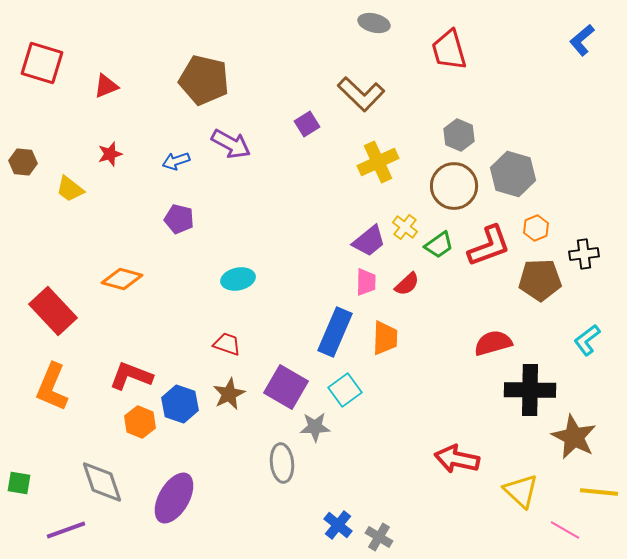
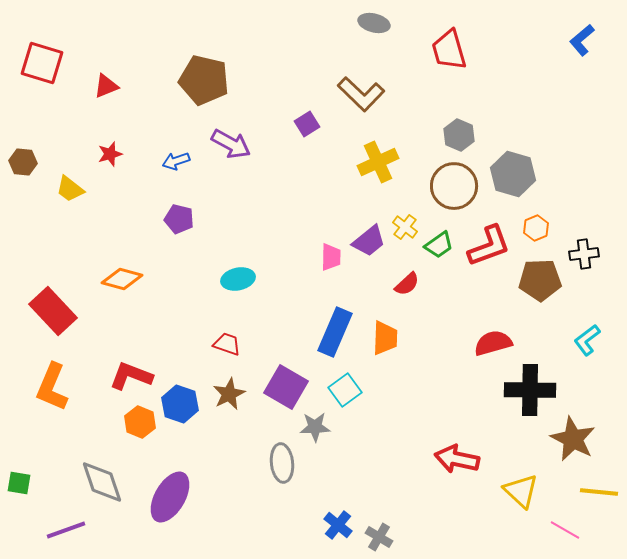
pink trapezoid at (366, 282): moved 35 px left, 25 px up
brown star at (574, 437): moved 1 px left, 2 px down
purple ellipse at (174, 498): moved 4 px left, 1 px up
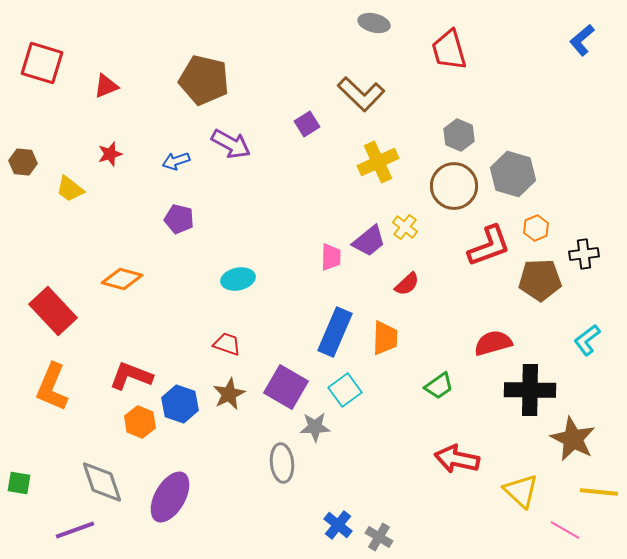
green trapezoid at (439, 245): moved 141 px down
purple line at (66, 530): moved 9 px right
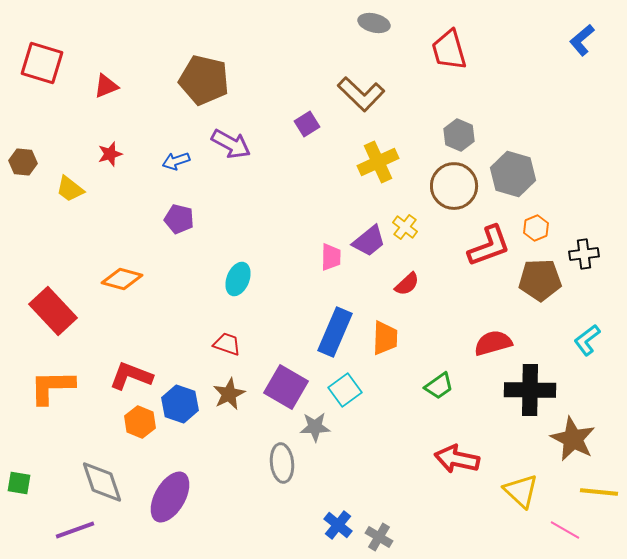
cyan ellipse at (238, 279): rotated 56 degrees counterclockwise
orange L-shape at (52, 387): rotated 66 degrees clockwise
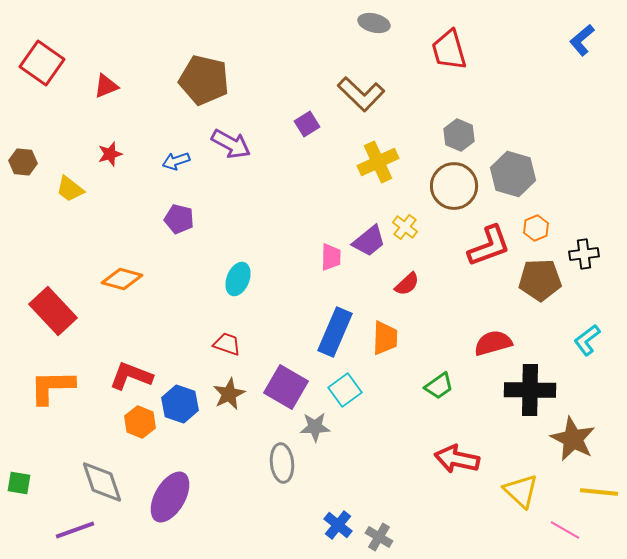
red square at (42, 63): rotated 18 degrees clockwise
